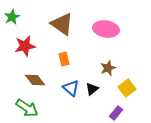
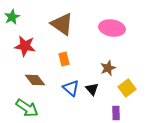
pink ellipse: moved 6 px right, 1 px up
red star: rotated 20 degrees clockwise
black triangle: rotated 32 degrees counterclockwise
purple rectangle: rotated 40 degrees counterclockwise
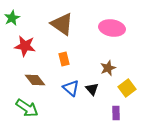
green star: moved 1 px down
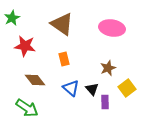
purple rectangle: moved 11 px left, 11 px up
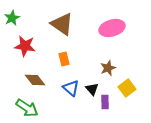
pink ellipse: rotated 25 degrees counterclockwise
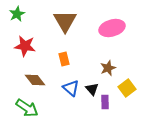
green star: moved 5 px right, 4 px up
brown triangle: moved 3 px right, 3 px up; rotated 25 degrees clockwise
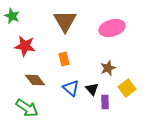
green star: moved 5 px left, 2 px down; rotated 21 degrees counterclockwise
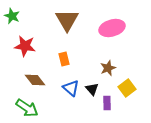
brown triangle: moved 2 px right, 1 px up
purple rectangle: moved 2 px right, 1 px down
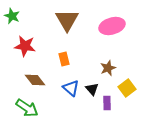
pink ellipse: moved 2 px up
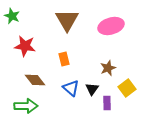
pink ellipse: moved 1 px left
black triangle: rotated 16 degrees clockwise
green arrow: moved 1 px left, 2 px up; rotated 35 degrees counterclockwise
